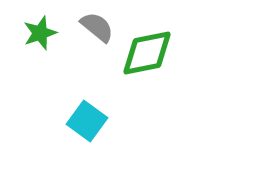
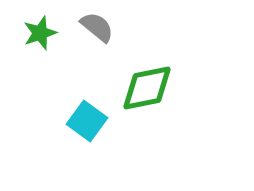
green diamond: moved 35 px down
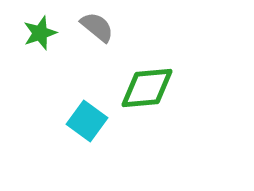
green diamond: rotated 6 degrees clockwise
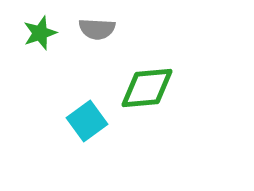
gray semicircle: moved 2 px down; rotated 144 degrees clockwise
cyan square: rotated 18 degrees clockwise
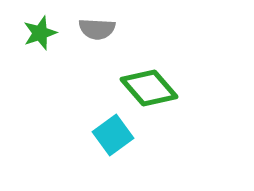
green diamond: moved 2 px right; rotated 54 degrees clockwise
cyan square: moved 26 px right, 14 px down
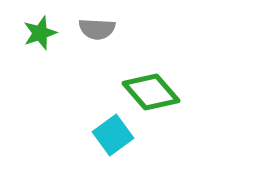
green diamond: moved 2 px right, 4 px down
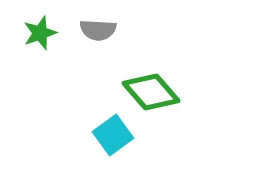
gray semicircle: moved 1 px right, 1 px down
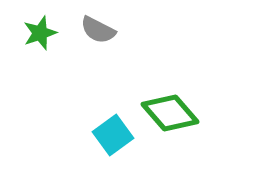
gray semicircle: rotated 24 degrees clockwise
green diamond: moved 19 px right, 21 px down
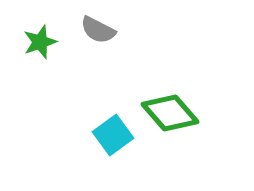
green star: moved 9 px down
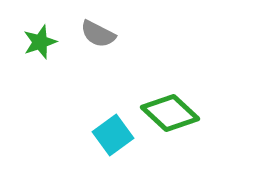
gray semicircle: moved 4 px down
green diamond: rotated 6 degrees counterclockwise
